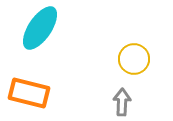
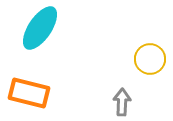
yellow circle: moved 16 px right
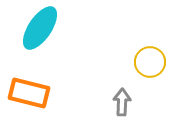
yellow circle: moved 3 px down
